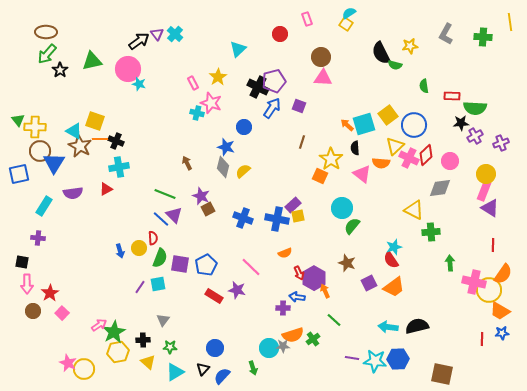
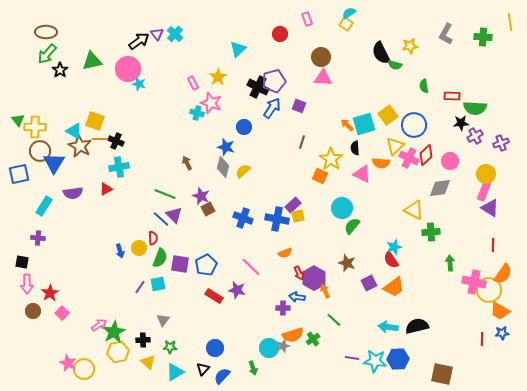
pink triangle at (362, 174): rotated 12 degrees counterclockwise
gray star at (283, 346): rotated 16 degrees counterclockwise
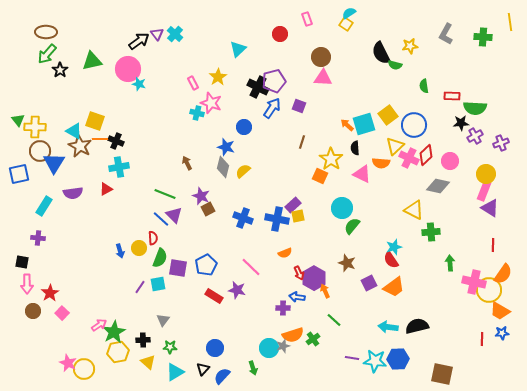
gray diamond at (440, 188): moved 2 px left, 2 px up; rotated 20 degrees clockwise
purple square at (180, 264): moved 2 px left, 4 px down
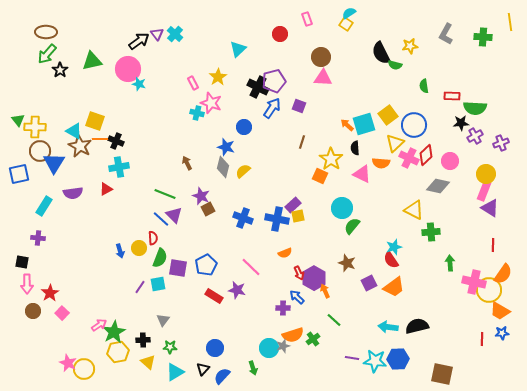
yellow triangle at (395, 146): moved 3 px up
blue arrow at (297, 297): rotated 35 degrees clockwise
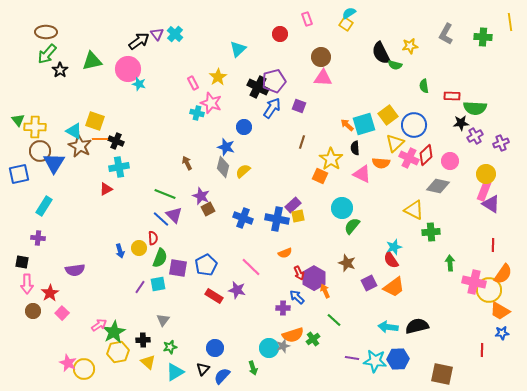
purple semicircle at (73, 193): moved 2 px right, 77 px down
purple triangle at (490, 208): moved 1 px right, 4 px up
red line at (482, 339): moved 11 px down
green star at (170, 347): rotated 16 degrees counterclockwise
